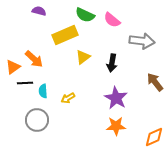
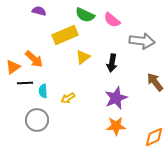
purple star: rotated 20 degrees clockwise
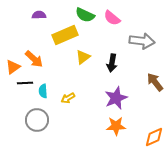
purple semicircle: moved 4 px down; rotated 16 degrees counterclockwise
pink semicircle: moved 2 px up
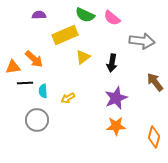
orange triangle: rotated 28 degrees clockwise
orange diamond: rotated 50 degrees counterclockwise
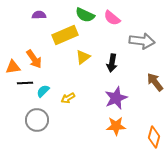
orange arrow: rotated 12 degrees clockwise
cyan semicircle: rotated 48 degrees clockwise
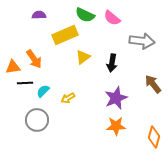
brown arrow: moved 2 px left, 2 px down
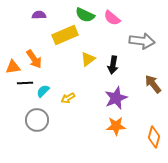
yellow triangle: moved 5 px right, 2 px down
black arrow: moved 1 px right, 2 px down
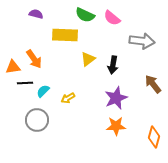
purple semicircle: moved 3 px left, 1 px up; rotated 16 degrees clockwise
yellow rectangle: rotated 25 degrees clockwise
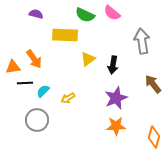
pink semicircle: moved 5 px up
gray arrow: rotated 105 degrees counterclockwise
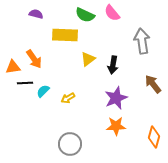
pink semicircle: rotated 12 degrees clockwise
gray circle: moved 33 px right, 24 px down
